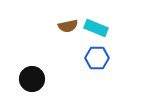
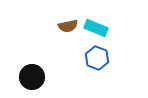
blue hexagon: rotated 20 degrees clockwise
black circle: moved 2 px up
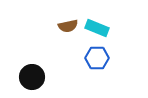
cyan rectangle: moved 1 px right
blue hexagon: rotated 20 degrees counterclockwise
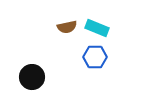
brown semicircle: moved 1 px left, 1 px down
blue hexagon: moved 2 px left, 1 px up
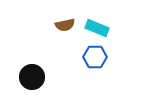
brown semicircle: moved 2 px left, 2 px up
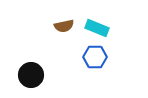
brown semicircle: moved 1 px left, 1 px down
black circle: moved 1 px left, 2 px up
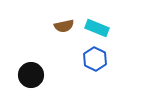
blue hexagon: moved 2 px down; rotated 25 degrees clockwise
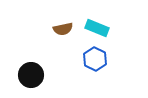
brown semicircle: moved 1 px left, 3 px down
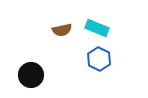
brown semicircle: moved 1 px left, 1 px down
blue hexagon: moved 4 px right
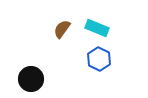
brown semicircle: moved 1 px up; rotated 138 degrees clockwise
black circle: moved 4 px down
